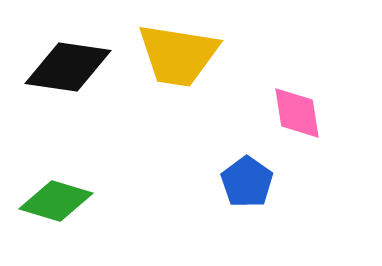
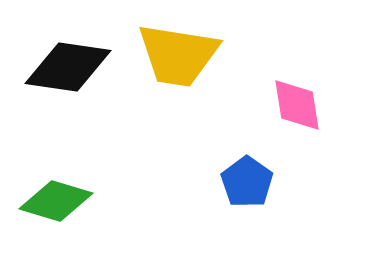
pink diamond: moved 8 px up
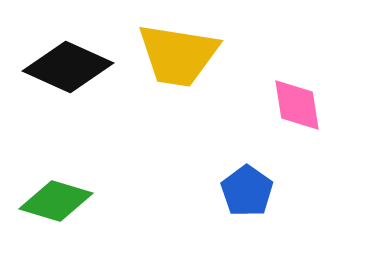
black diamond: rotated 16 degrees clockwise
blue pentagon: moved 9 px down
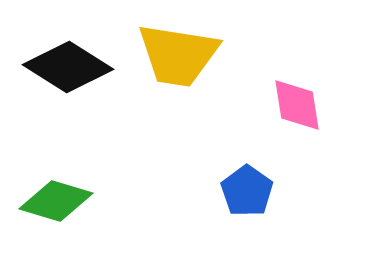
black diamond: rotated 8 degrees clockwise
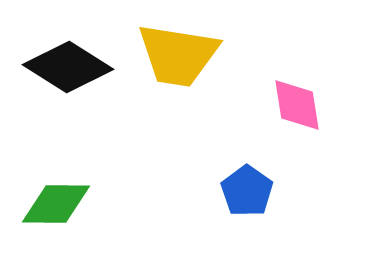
green diamond: moved 3 px down; rotated 16 degrees counterclockwise
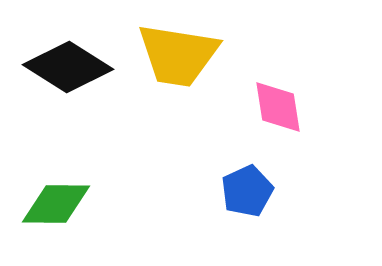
pink diamond: moved 19 px left, 2 px down
blue pentagon: rotated 12 degrees clockwise
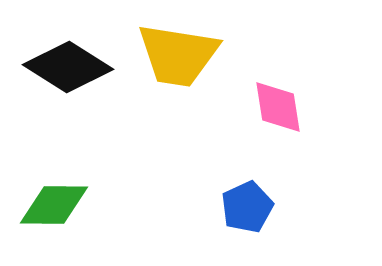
blue pentagon: moved 16 px down
green diamond: moved 2 px left, 1 px down
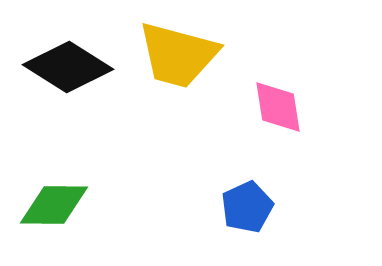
yellow trapezoid: rotated 6 degrees clockwise
